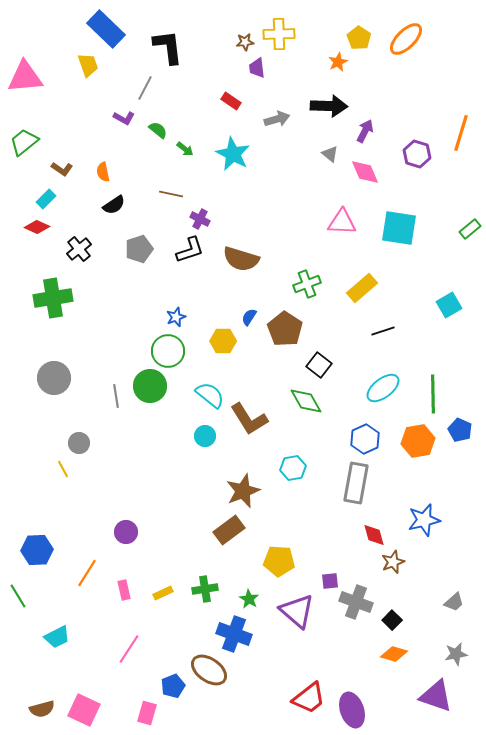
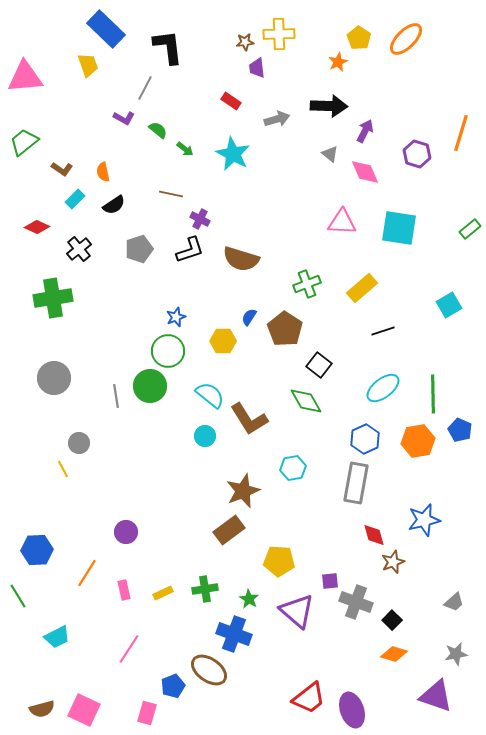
cyan rectangle at (46, 199): moved 29 px right
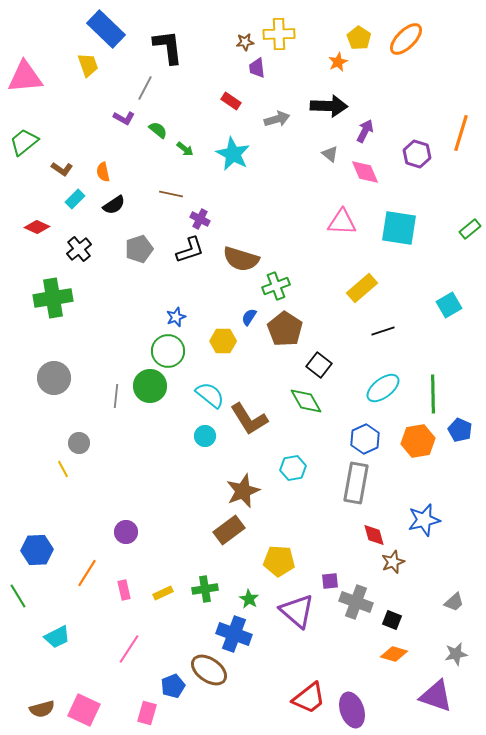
green cross at (307, 284): moved 31 px left, 2 px down
gray line at (116, 396): rotated 15 degrees clockwise
black square at (392, 620): rotated 24 degrees counterclockwise
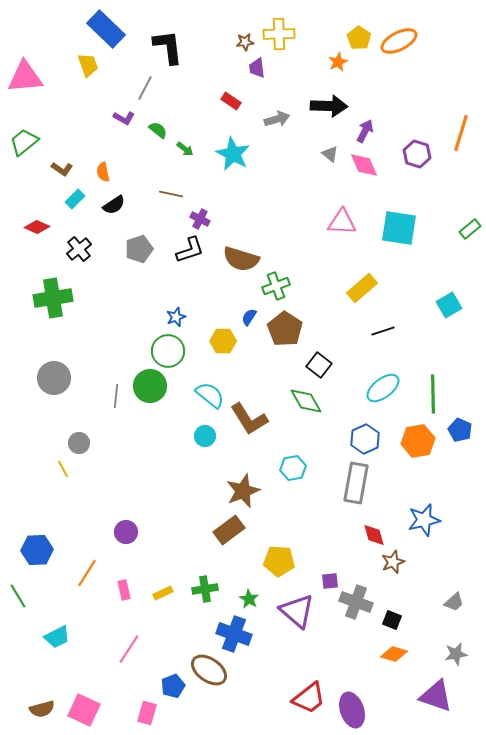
orange ellipse at (406, 39): moved 7 px left, 2 px down; rotated 18 degrees clockwise
pink diamond at (365, 172): moved 1 px left, 7 px up
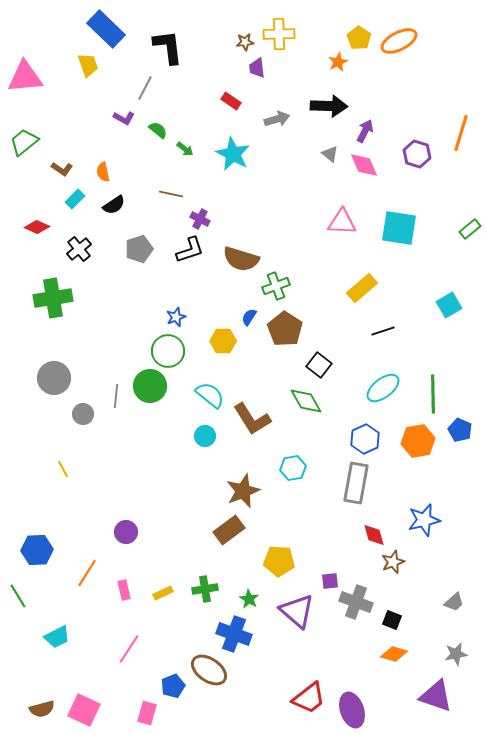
brown L-shape at (249, 419): moved 3 px right
gray circle at (79, 443): moved 4 px right, 29 px up
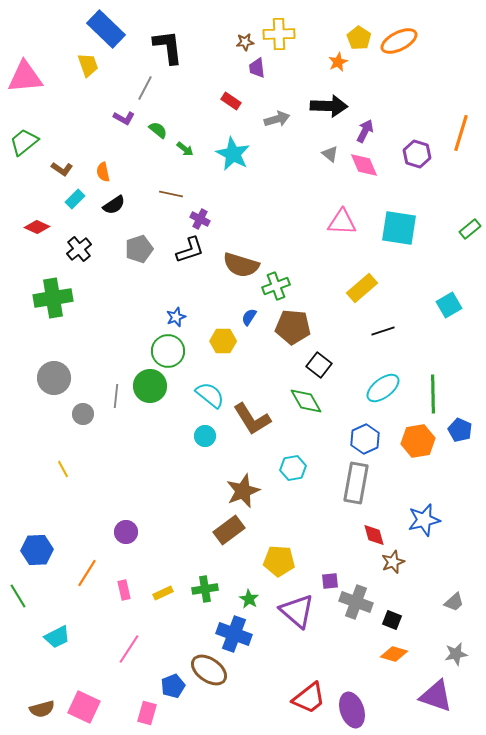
brown semicircle at (241, 259): moved 6 px down
brown pentagon at (285, 329): moved 8 px right, 2 px up; rotated 28 degrees counterclockwise
pink square at (84, 710): moved 3 px up
